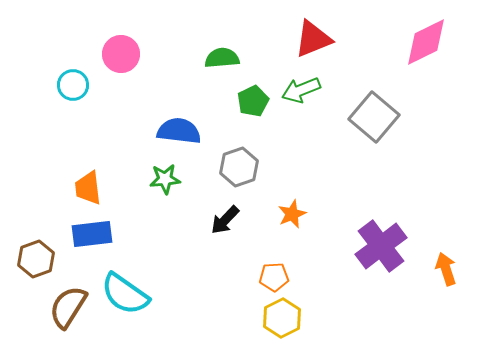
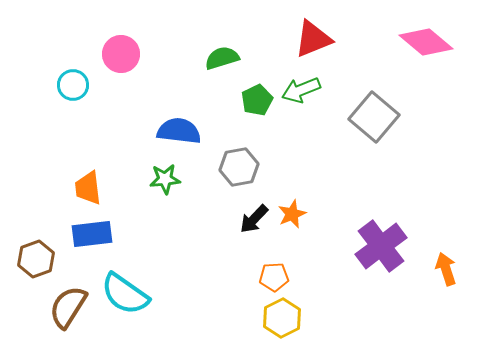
pink diamond: rotated 66 degrees clockwise
green semicircle: rotated 12 degrees counterclockwise
green pentagon: moved 4 px right, 1 px up
gray hexagon: rotated 9 degrees clockwise
black arrow: moved 29 px right, 1 px up
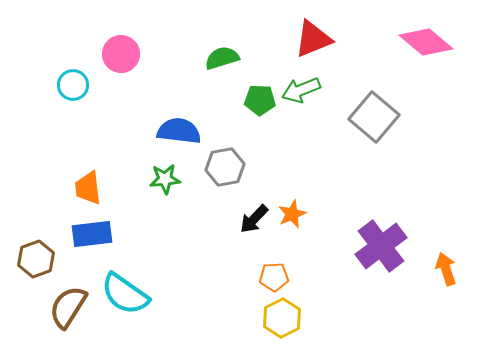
green pentagon: moved 3 px right; rotated 28 degrees clockwise
gray hexagon: moved 14 px left
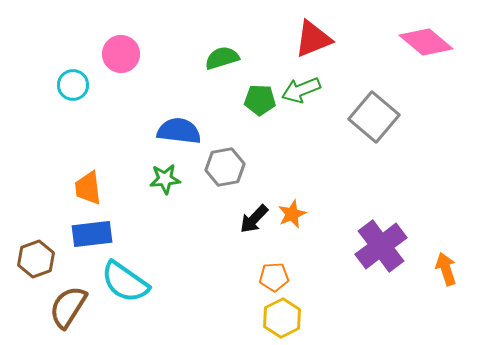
cyan semicircle: moved 12 px up
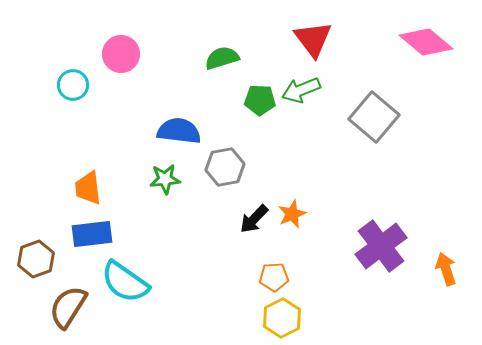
red triangle: rotated 45 degrees counterclockwise
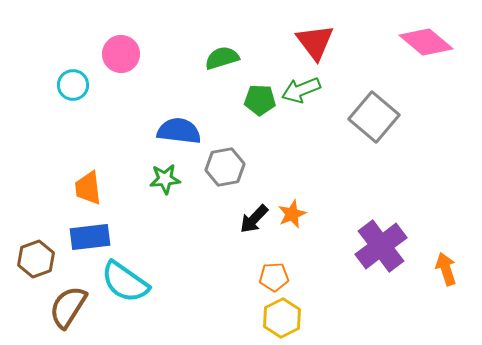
red triangle: moved 2 px right, 3 px down
blue rectangle: moved 2 px left, 3 px down
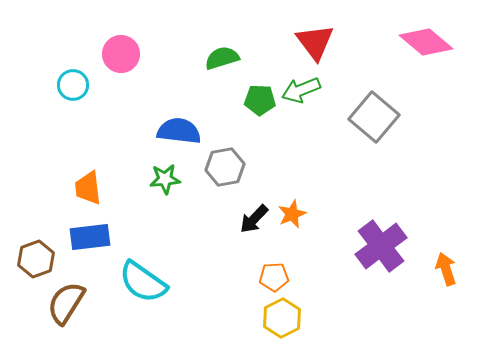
cyan semicircle: moved 18 px right
brown semicircle: moved 2 px left, 4 px up
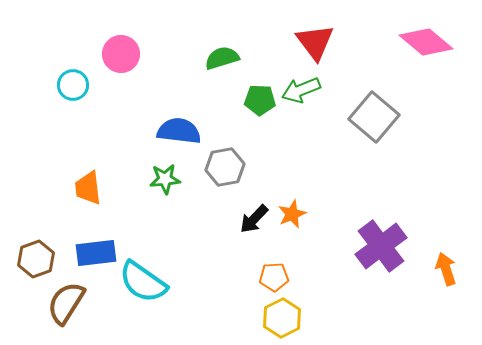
blue rectangle: moved 6 px right, 16 px down
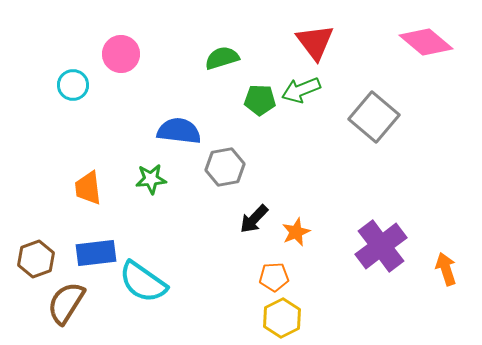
green star: moved 14 px left
orange star: moved 4 px right, 18 px down
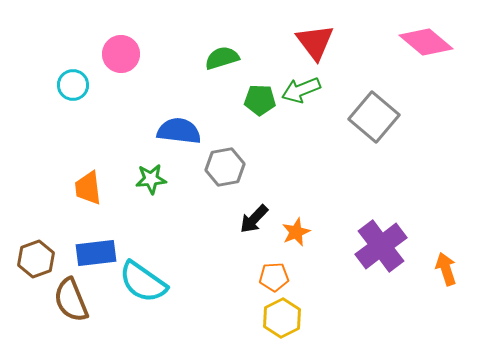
brown semicircle: moved 5 px right, 3 px up; rotated 54 degrees counterclockwise
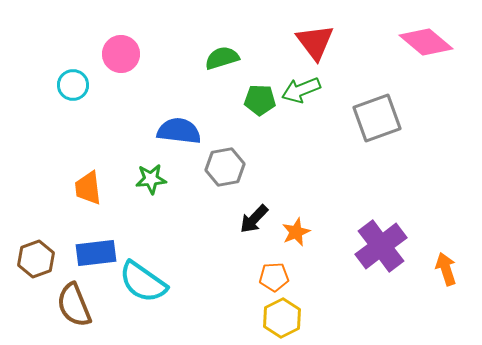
gray square: moved 3 px right, 1 px down; rotated 30 degrees clockwise
brown semicircle: moved 3 px right, 5 px down
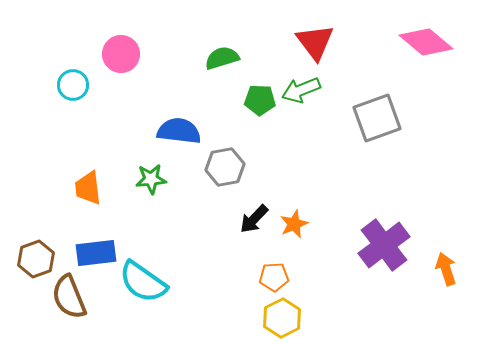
orange star: moved 2 px left, 8 px up
purple cross: moved 3 px right, 1 px up
brown semicircle: moved 5 px left, 8 px up
